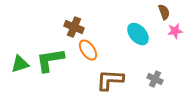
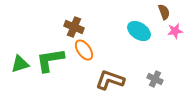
cyan ellipse: moved 1 px right, 3 px up; rotated 15 degrees counterclockwise
orange ellipse: moved 4 px left
brown L-shape: rotated 16 degrees clockwise
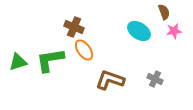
pink star: moved 1 px left
green triangle: moved 2 px left, 2 px up
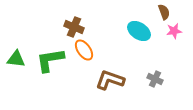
green triangle: moved 2 px left, 3 px up; rotated 24 degrees clockwise
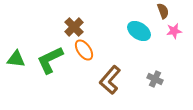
brown semicircle: moved 1 px left, 1 px up
brown cross: rotated 24 degrees clockwise
green L-shape: rotated 16 degrees counterclockwise
brown L-shape: rotated 68 degrees counterclockwise
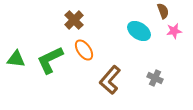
brown cross: moved 7 px up
gray cross: moved 1 px up
